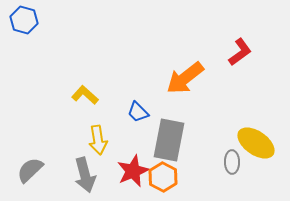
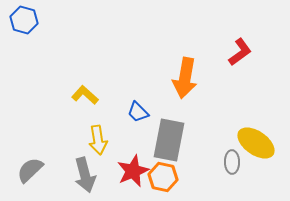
orange arrow: rotated 42 degrees counterclockwise
orange hexagon: rotated 16 degrees counterclockwise
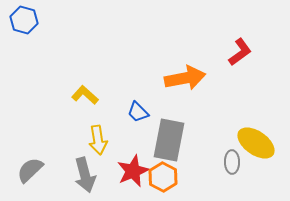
orange arrow: rotated 111 degrees counterclockwise
orange hexagon: rotated 16 degrees clockwise
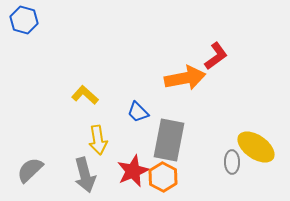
red L-shape: moved 24 px left, 4 px down
yellow ellipse: moved 4 px down
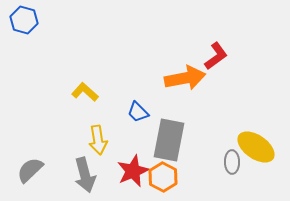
yellow L-shape: moved 3 px up
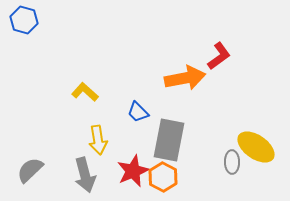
red L-shape: moved 3 px right
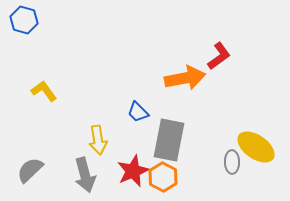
yellow L-shape: moved 41 px left, 1 px up; rotated 12 degrees clockwise
